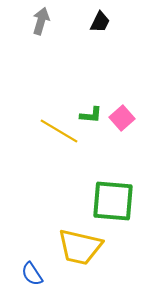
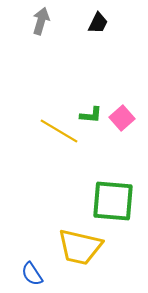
black trapezoid: moved 2 px left, 1 px down
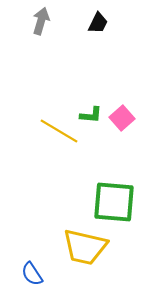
green square: moved 1 px right, 1 px down
yellow trapezoid: moved 5 px right
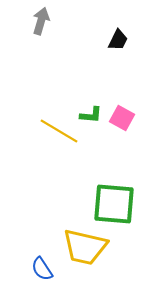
black trapezoid: moved 20 px right, 17 px down
pink square: rotated 20 degrees counterclockwise
green square: moved 2 px down
blue semicircle: moved 10 px right, 5 px up
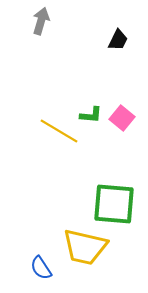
pink square: rotated 10 degrees clockwise
blue semicircle: moved 1 px left, 1 px up
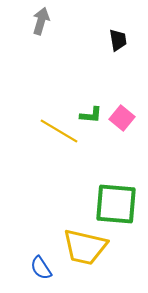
black trapezoid: rotated 35 degrees counterclockwise
green square: moved 2 px right
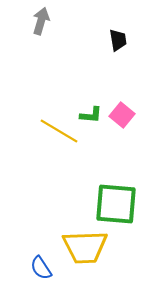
pink square: moved 3 px up
yellow trapezoid: rotated 15 degrees counterclockwise
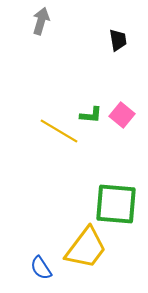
yellow trapezoid: moved 1 px right, 1 px down; rotated 51 degrees counterclockwise
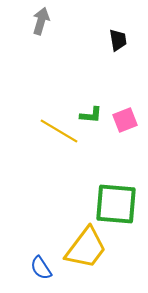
pink square: moved 3 px right, 5 px down; rotated 30 degrees clockwise
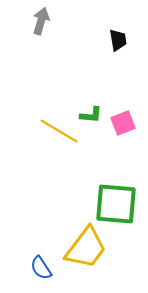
pink square: moved 2 px left, 3 px down
